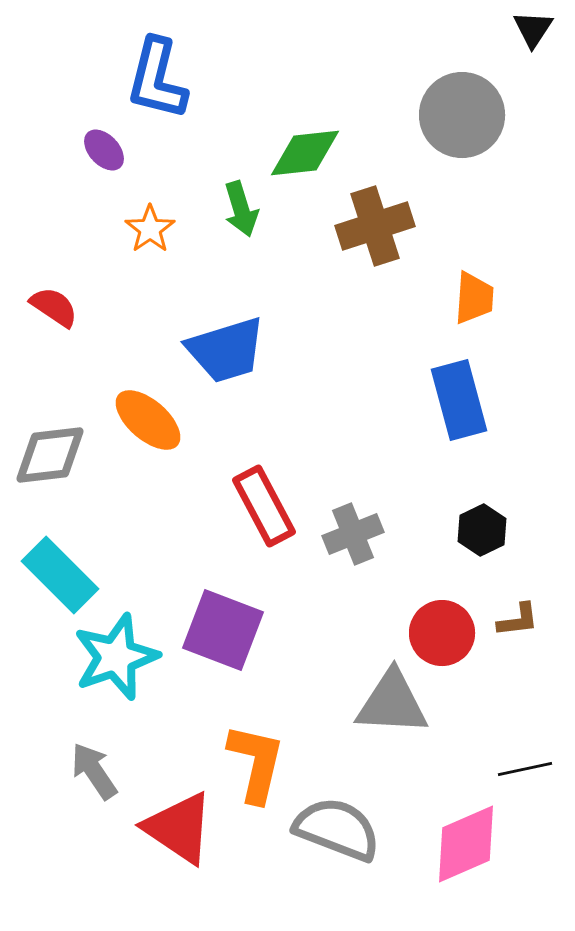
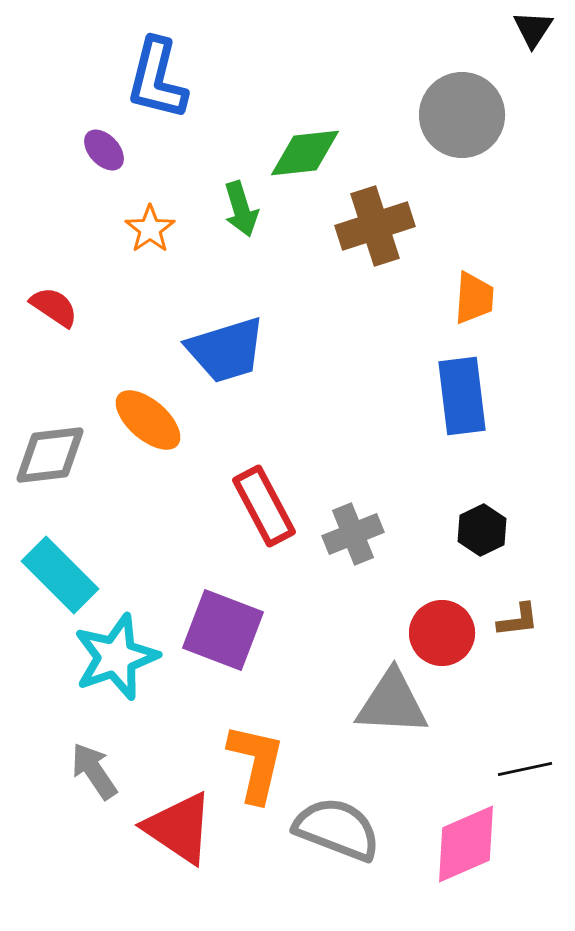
blue rectangle: moved 3 px right, 4 px up; rotated 8 degrees clockwise
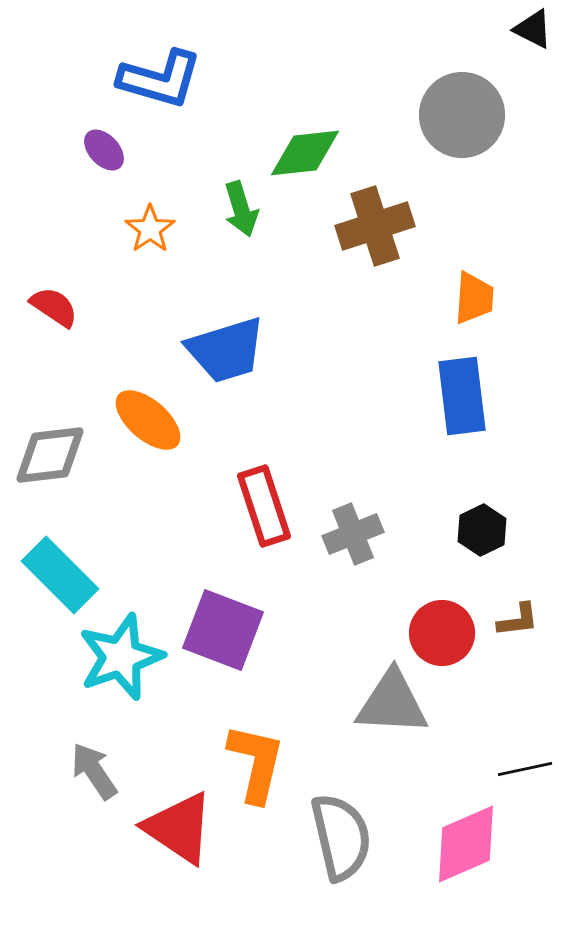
black triangle: rotated 36 degrees counterclockwise
blue L-shape: moved 3 px right; rotated 88 degrees counterclockwise
red rectangle: rotated 10 degrees clockwise
cyan star: moved 5 px right
gray semicircle: moved 4 px right, 8 px down; rotated 56 degrees clockwise
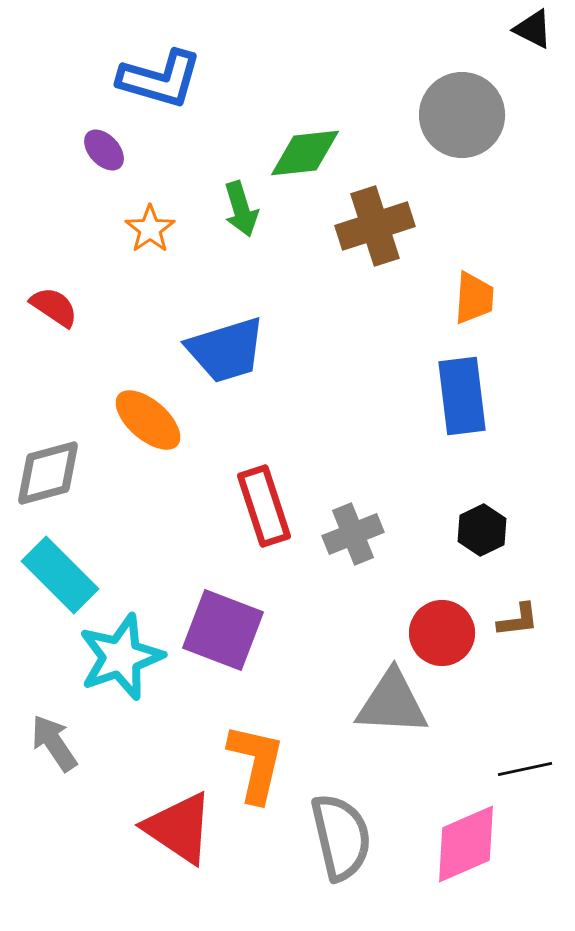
gray diamond: moved 2 px left, 18 px down; rotated 8 degrees counterclockwise
gray arrow: moved 40 px left, 28 px up
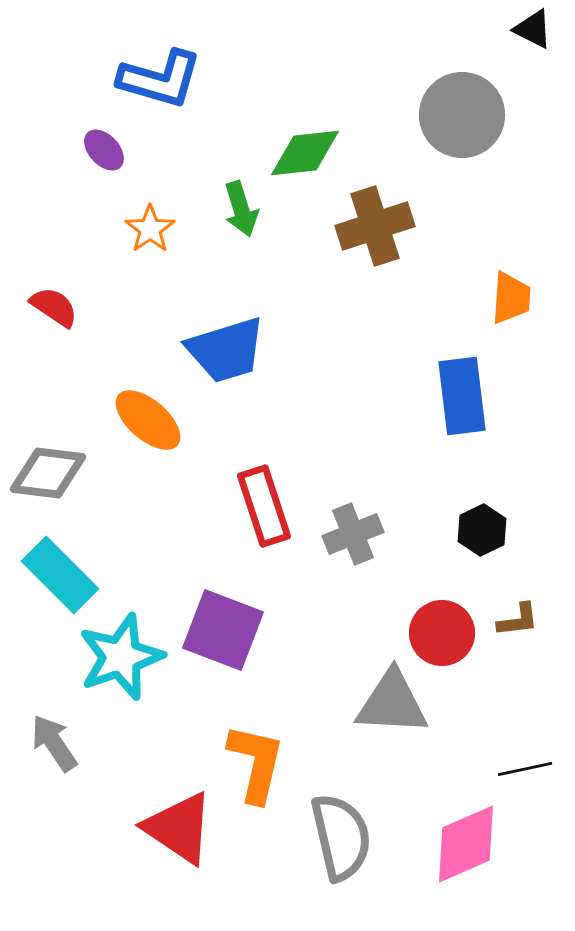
orange trapezoid: moved 37 px right
gray diamond: rotated 22 degrees clockwise
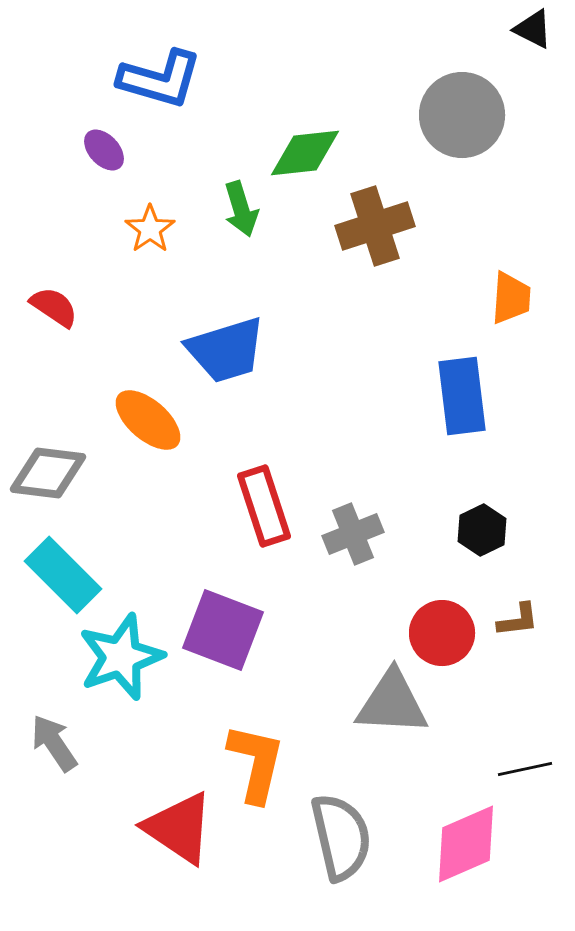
cyan rectangle: moved 3 px right
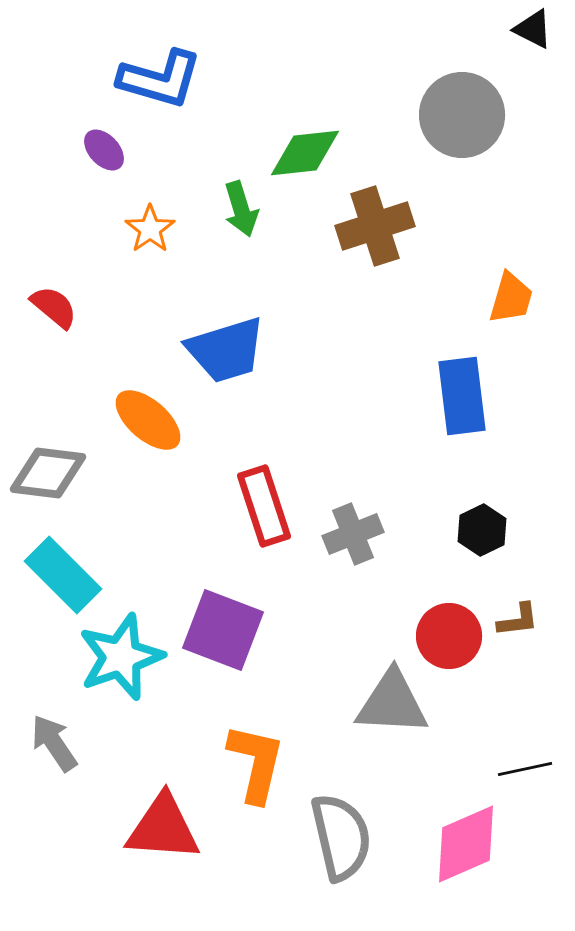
orange trapezoid: rotated 12 degrees clockwise
red semicircle: rotated 6 degrees clockwise
red circle: moved 7 px right, 3 px down
red triangle: moved 16 px left; rotated 30 degrees counterclockwise
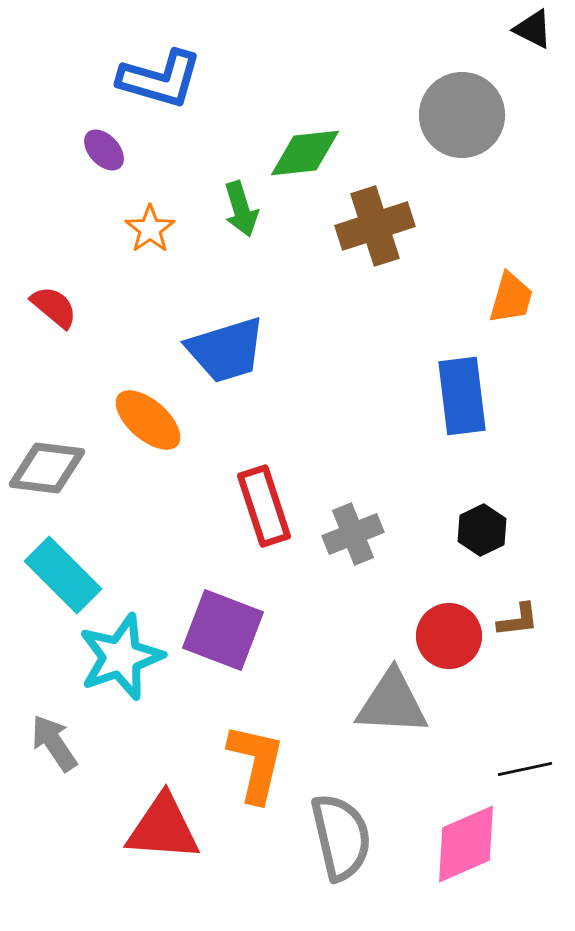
gray diamond: moved 1 px left, 5 px up
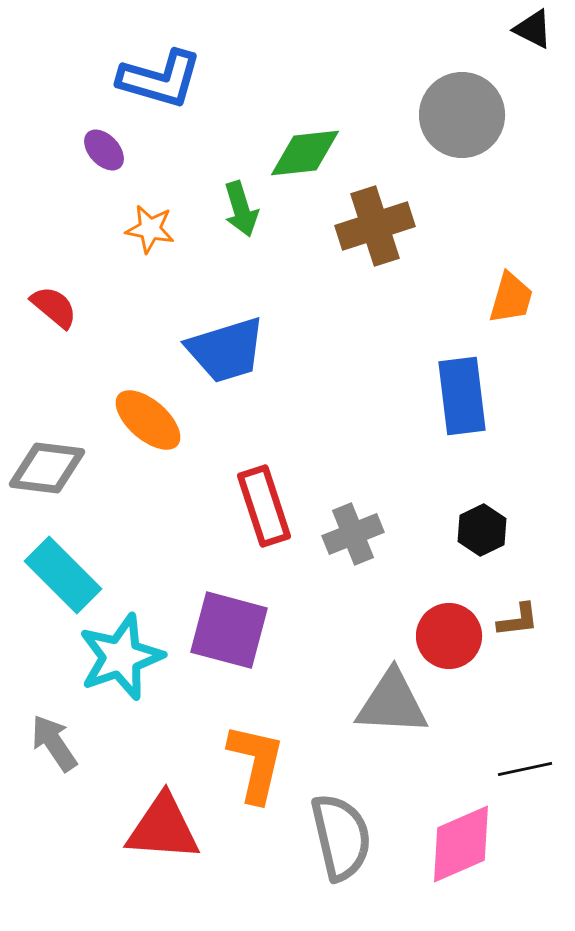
orange star: rotated 27 degrees counterclockwise
purple square: moved 6 px right; rotated 6 degrees counterclockwise
pink diamond: moved 5 px left
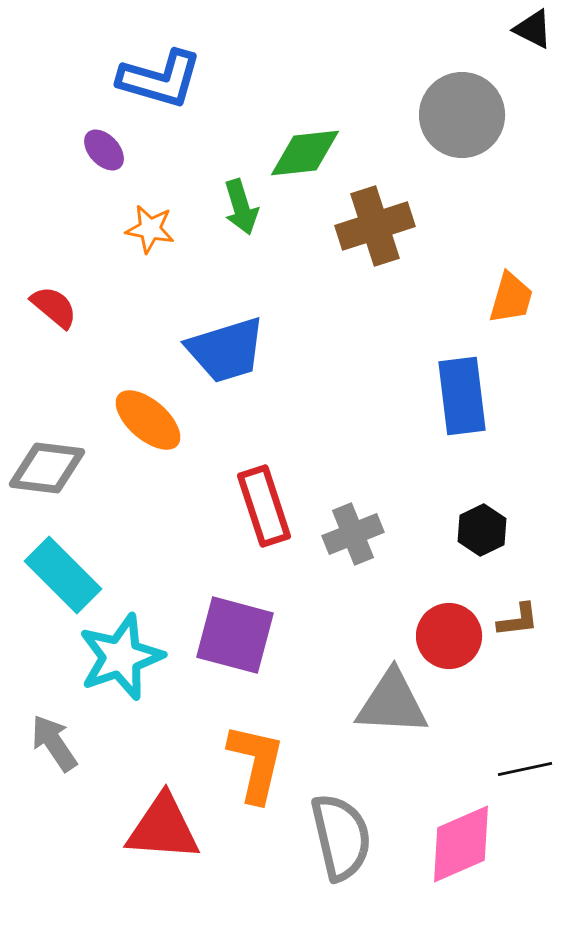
green arrow: moved 2 px up
purple square: moved 6 px right, 5 px down
